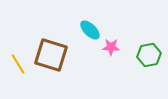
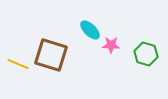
pink star: moved 2 px up
green hexagon: moved 3 px left, 1 px up; rotated 25 degrees clockwise
yellow line: rotated 35 degrees counterclockwise
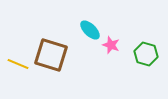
pink star: rotated 18 degrees clockwise
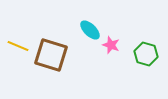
yellow line: moved 18 px up
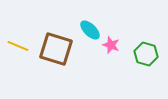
brown square: moved 5 px right, 6 px up
